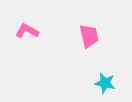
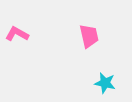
pink L-shape: moved 10 px left, 3 px down
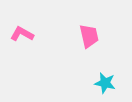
pink L-shape: moved 5 px right
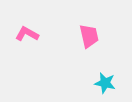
pink L-shape: moved 5 px right
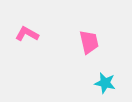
pink trapezoid: moved 6 px down
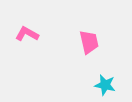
cyan star: moved 2 px down
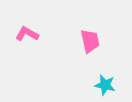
pink trapezoid: moved 1 px right, 1 px up
